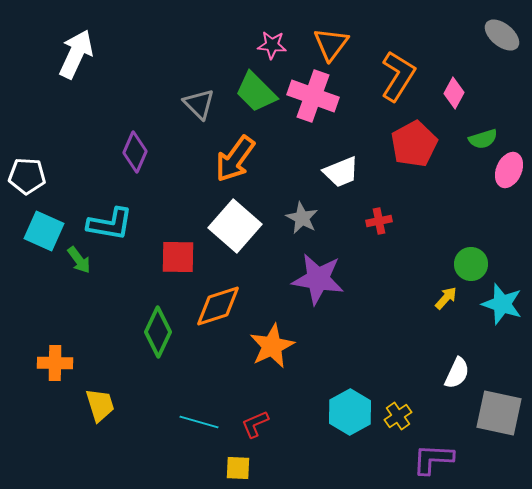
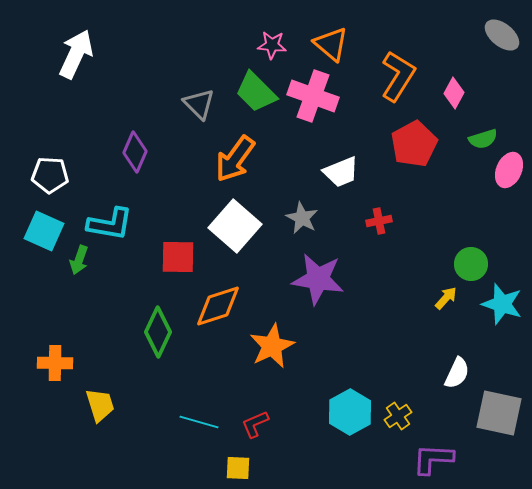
orange triangle: rotated 27 degrees counterclockwise
white pentagon: moved 23 px right, 1 px up
green arrow: rotated 56 degrees clockwise
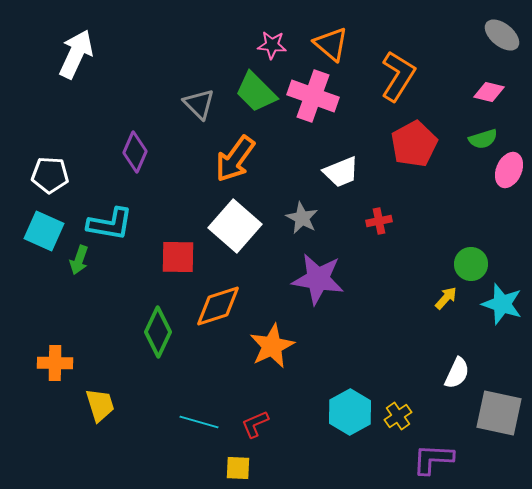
pink diamond: moved 35 px right, 1 px up; rotated 76 degrees clockwise
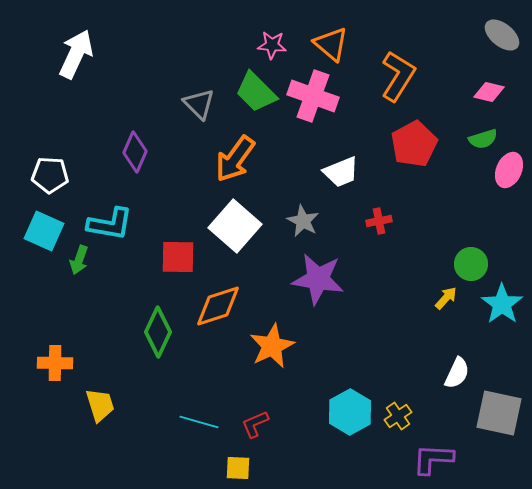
gray star: moved 1 px right, 3 px down
cyan star: rotated 18 degrees clockwise
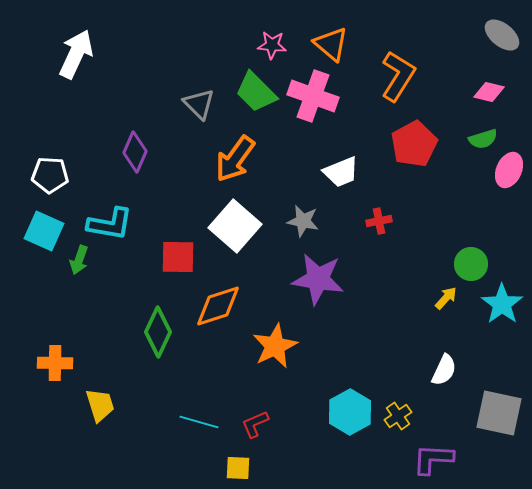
gray star: rotated 16 degrees counterclockwise
orange star: moved 3 px right
white semicircle: moved 13 px left, 3 px up
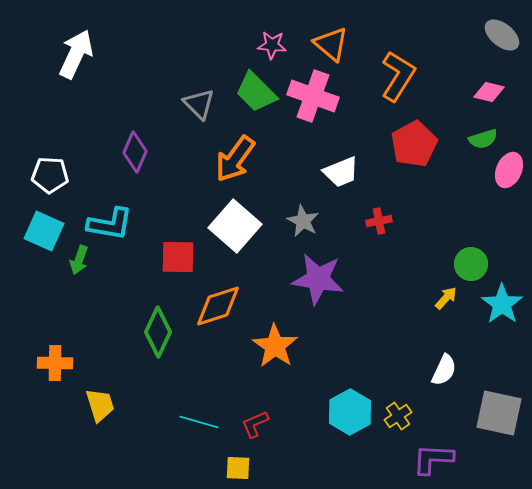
gray star: rotated 16 degrees clockwise
orange star: rotated 12 degrees counterclockwise
